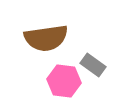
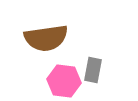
gray rectangle: moved 5 px down; rotated 65 degrees clockwise
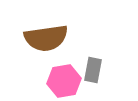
pink hexagon: rotated 16 degrees counterclockwise
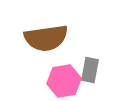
gray rectangle: moved 3 px left
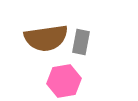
gray rectangle: moved 9 px left, 28 px up
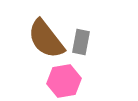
brown semicircle: moved 1 px down; rotated 60 degrees clockwise
